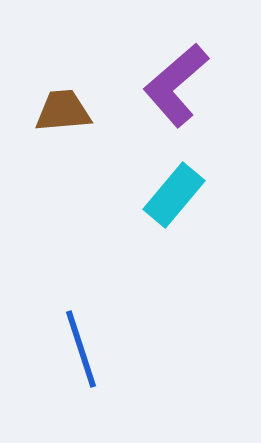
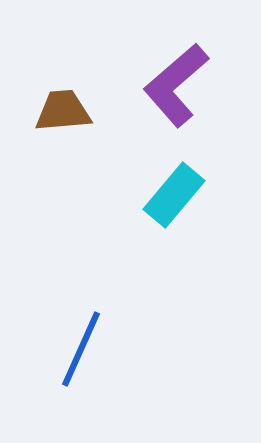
blue line: rotated 42 degrees clockwise
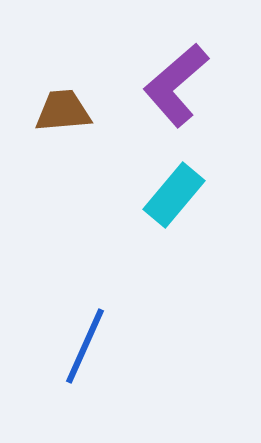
blue line: moved 4 px right, 3 px up
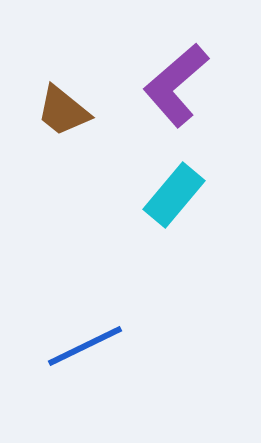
brown trapezoid: rotated 136 degrees counterclockwise
blue line: rotated 40 degrees clockwise
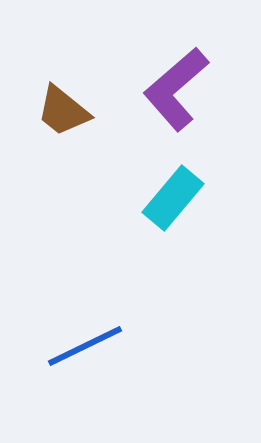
purple L-shape: moved 4 px down
cyan rectangle: moved 1 px left, 3 px down
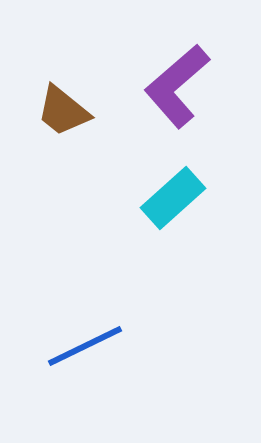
purple L-shape: moved 1 px right, 3 px up
cyan rectangle: rotated 8 degrees clockwise
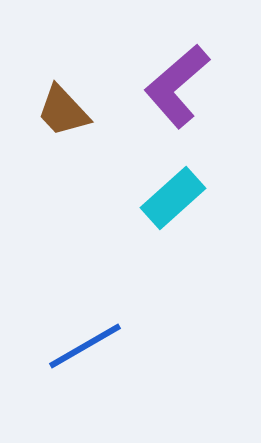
brown trapezoid: rotated 8 degrees clockwise
blue line: rotated 4 degrees counterclockwise
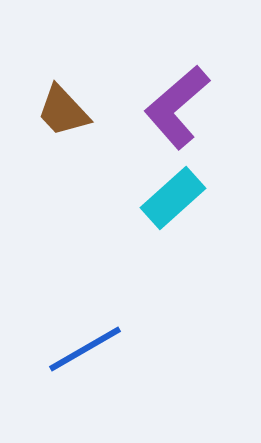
purple L-shape: moved 21 px down
blue line: moved 3 px down
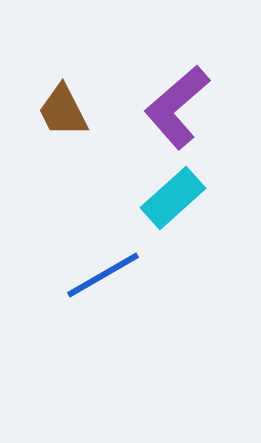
brown trapezoid: rotated 16 degrees clockwise
blue line: moved 18 px right, 74 px up
